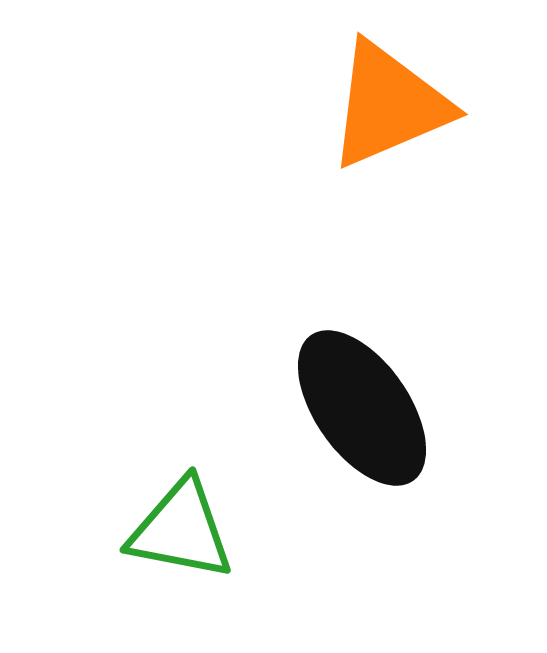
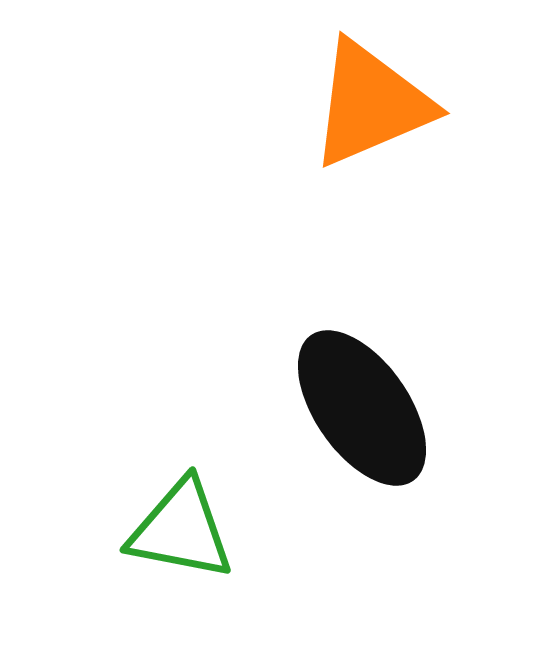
orange triangle: moved 18 px left, 1 px up
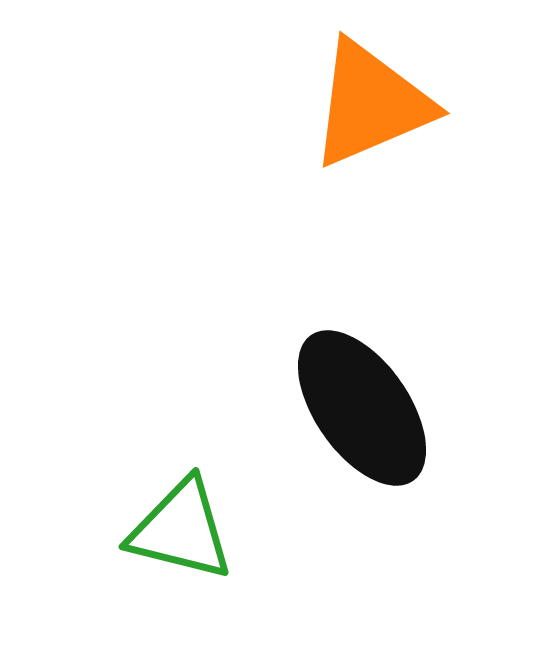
green triangle: rotated 3 degrees clockwise
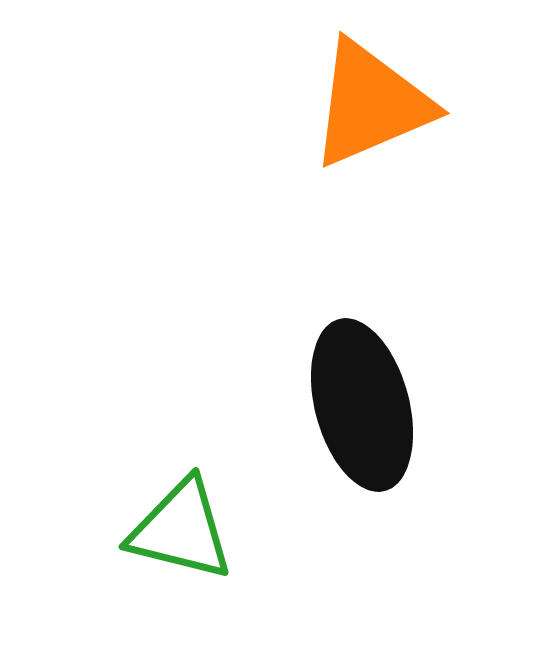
black ellipse: moved 3 px up; rotated 20 degrees clockwise
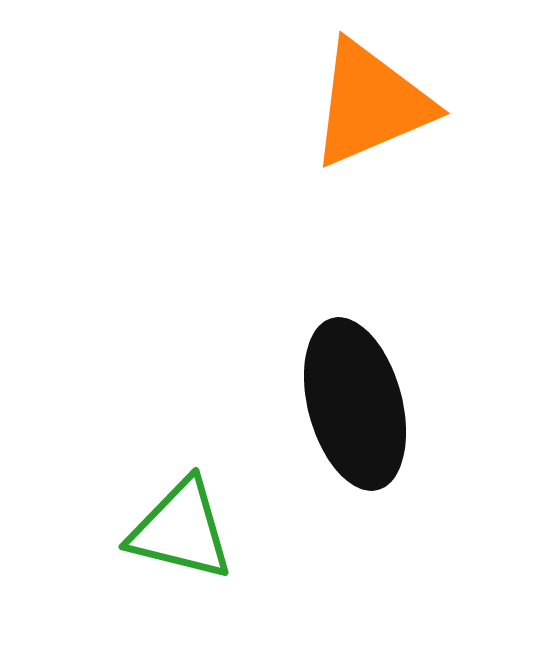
black ellipse: moved 7 px left, 1 px up
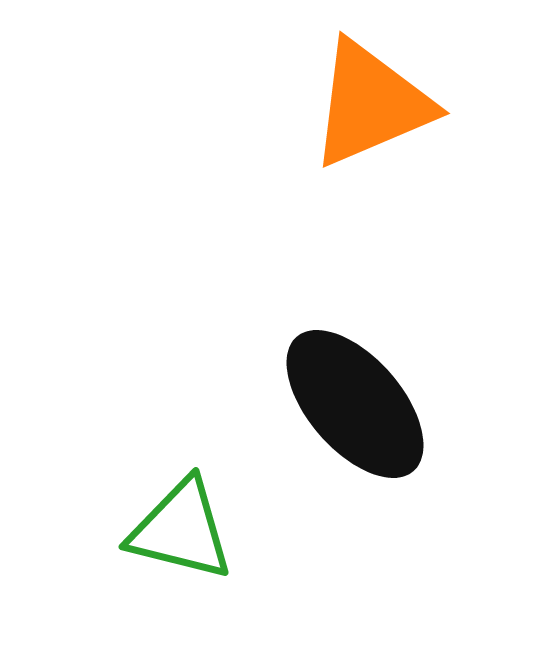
black ellipse: rotated 26 degrees counterclockwise
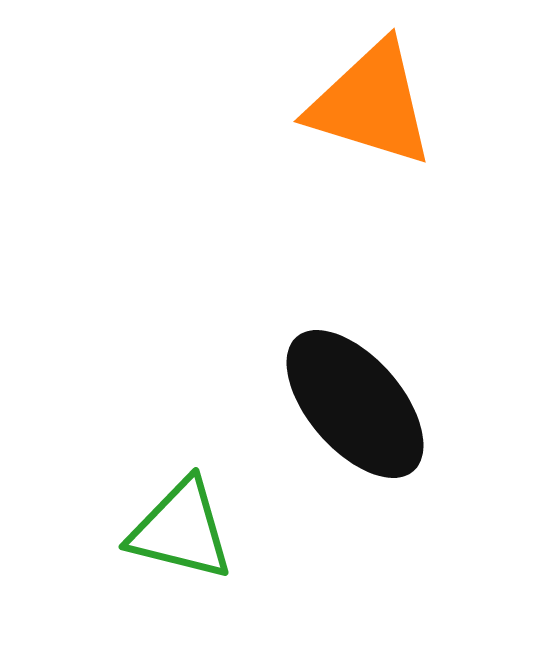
orange triangle: rotated 40 degrees clockwise
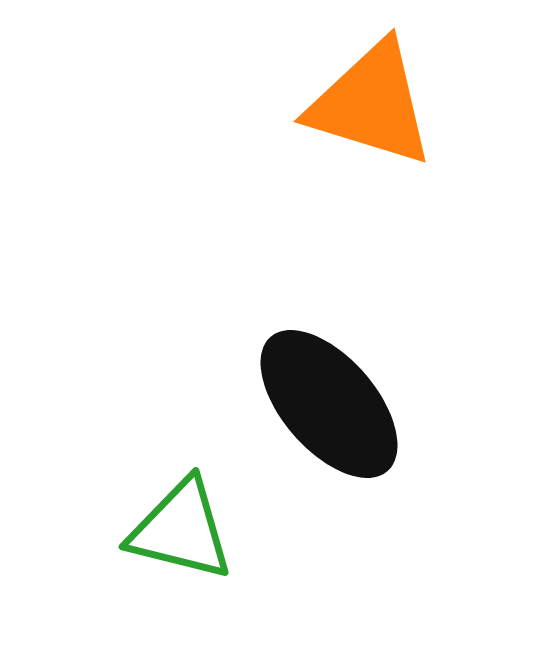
black ellipse: moved 26 px left
